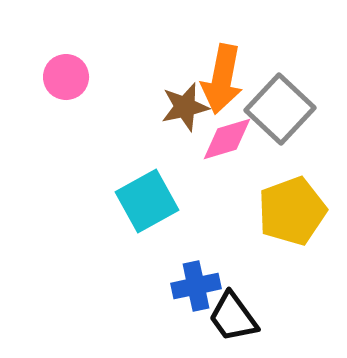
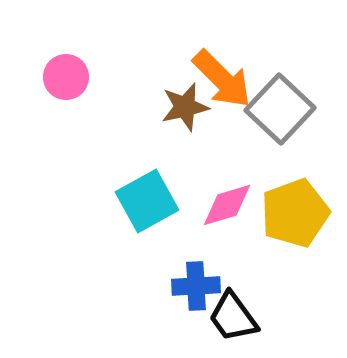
orange arrow: rotated 56 degrees counterclockwise
pink diamond: moved 66 px down
yellow pentagon: moved 3 px right, 2 px down
blue cross: rotated 9 degrees clockwise
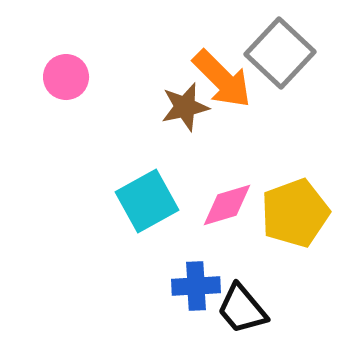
gray square: moved 56 px up
black trapezoid: moved 9 px right, 8 px up; rotated 4 degrees counterclockwise
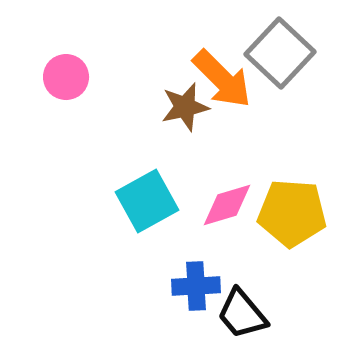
yellow pentagon: moved 3 px left; rotated 24 degrees clockwise
black trapezoid: moved 5 px down
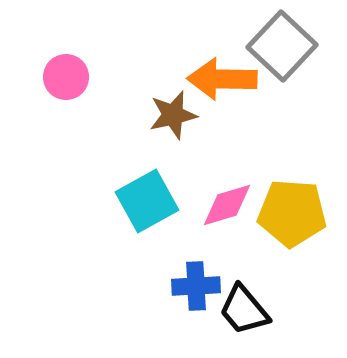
gray square: moved 2 px right, 7 px up
orange arrow: rotated 136 degrees clockwise
brown star: moved 12 px left, 8 px down
black trapezoid: moved 2 px right, 4 px up
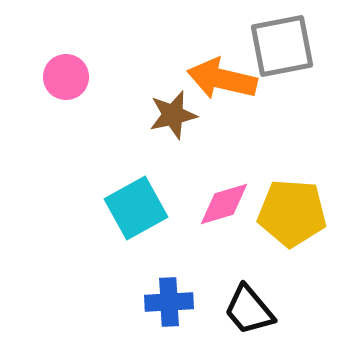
gray square: rotated 36 degrees clockwise
orange arrow: rotated 12 degrees clockwise
cyan square: moved 11 px left, 7 px down
pink diamond: moved 3 px left, 1 px up
blue cross: moved 27 px left, 16 px down
black trapezoid: moved 5 px right
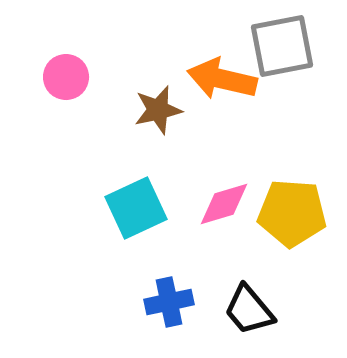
brown star: moved 15 px left, 5 px up
cyan square: rotated 4 degrees clockwise
blue cross: rotated 9 degrees counterclockwise
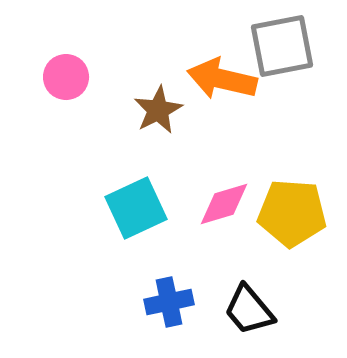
brown star: rotated 15 degrees counterclockwise
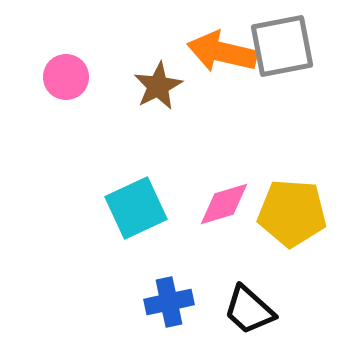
orange arrow: moved 27 px up
brown star: moved 24 px up
black trapezoid: rotated 8 degrees counterclockwise
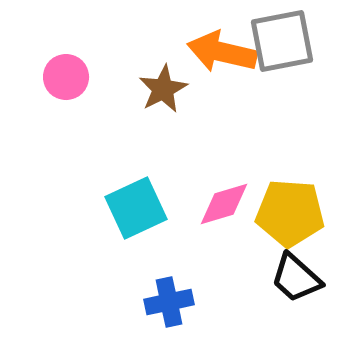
gray square: moved 5 px up
brown star: moved 5 px right, 3 px down
yellow pentagon: moved 2 px left
black trapezoid: moved 47 px right, 32 px up
